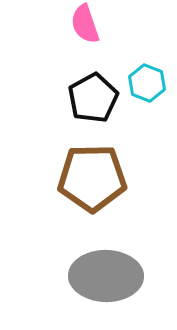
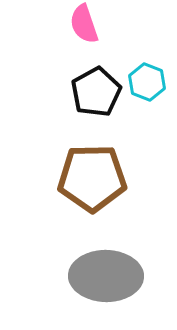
pink semicircle: moved 1 px left
cyan hexagon: moved 1 px up
black pentagon: moved 3 px right, 6 px up
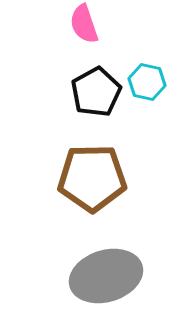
cyan hexagon: rotated 9 degrees counterclockwise
gray ellipse: rotated 18 degrees counterclockwise
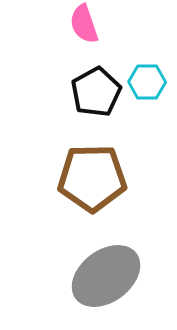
cyan hexagon: rotated 12 degrees counterclockwise
gray ellipse: rotated 20 degrees counterclockwise
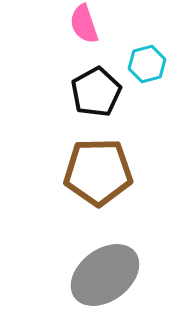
cyan hexagon: moved 18 px up; rotated 15 degrees counterclockwise
brown pentagon: moved 6 px right, 6 px up
gray ellipse: moved 1 px left, 1 px up
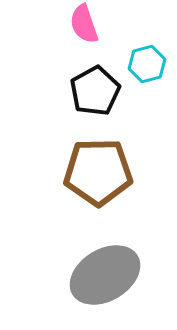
black pentagon: moved 1 px left, 1 px up
gray ellipse: rotated 6 degrees clockwise
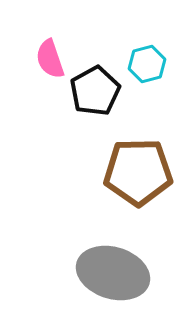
pink semicircle: moved 34 px left, 35 px down
brown pentagon: moved 40 px right
gray ellipse: moved 8 px right, 2 px up; rotated 48 degrees clockwise
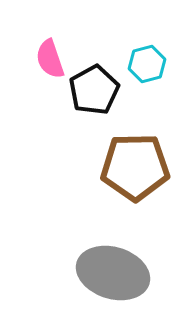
black pentagon: moved 1 px left, 1 px up
brown pentagon: moved 3 px left, 5 px up
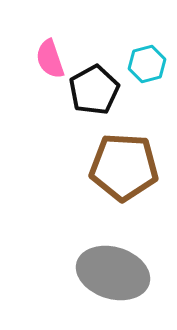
brown pentagon: moved 11 px left; rotated 4 degrees clockwise
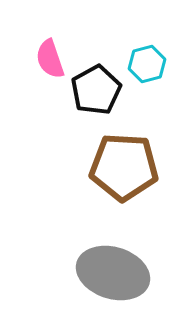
black pentagon: moved 2 px right
